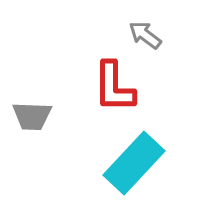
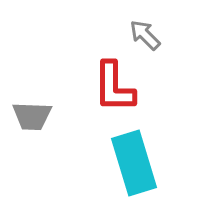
gray arrow: rotated 8 degrees clockwise
cyan rectangle: rotated 60 degrees counterclockwise
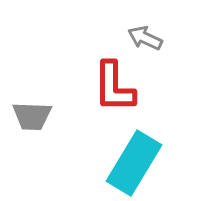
gray arrow: moved 3 px down; rotated 20 degrees counterclockwise
cyan rectangle: rotated 48 degrees clockwise
